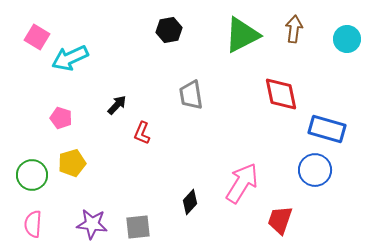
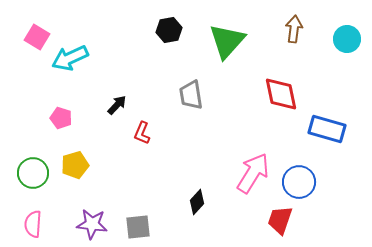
green triangle: moved 15 px left, 6 px down; rotated 21 degrees counterclockwise
yellow pentagon: moved 3 px right, 2 px down
blue circle: moved 16 px left, 12 px down
green circle: moved 1 px right, 2 px up
pink arrow: moved 11 px right, 10 px up
black diamond: moved 7 px right
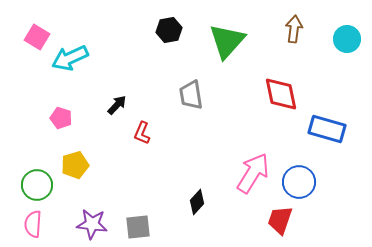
green circle: moved 4 px right, 12 px down
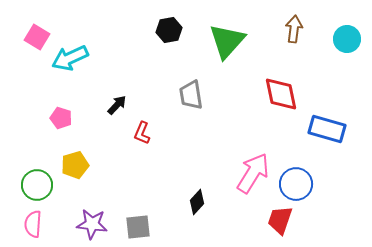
blue circle: moved 3 px left, 2 px down
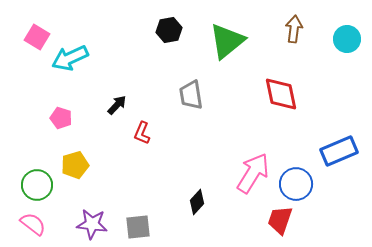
green triangle: rotated 9 degrees clockwise
blue rectangle: moved 12 px right, 22 px down; rotated 39 degrees counterclockwise
pink semicircle: rotated 124 degrees clockwise
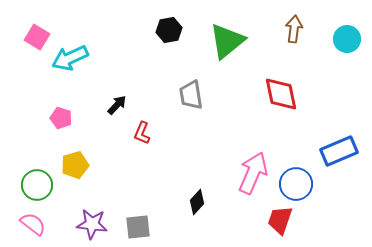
pink arrow: rotated 9 degrees counterclockwise
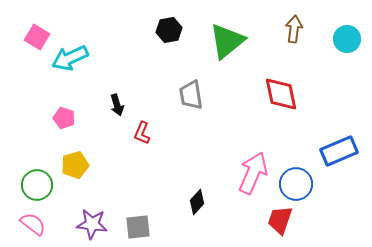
black arrow: rotated 120 degrees clockwise
pink pentagon: moved 3 px right
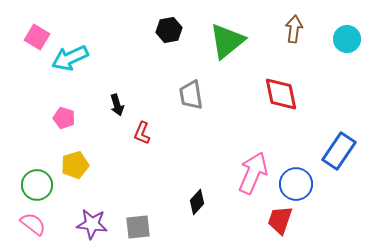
blue rectangle: rotated 33 degrees counterclockwise
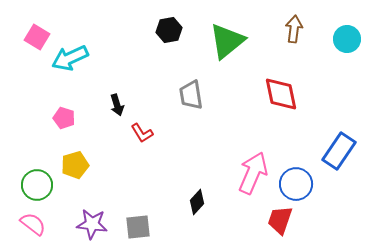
red L-shape: rotated 55 degrees counterclockwise
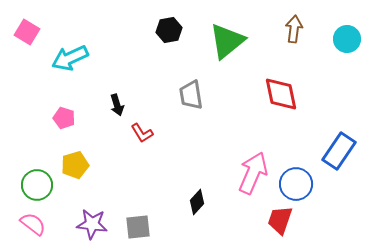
pink square: moved 10 px left, 5 px up
